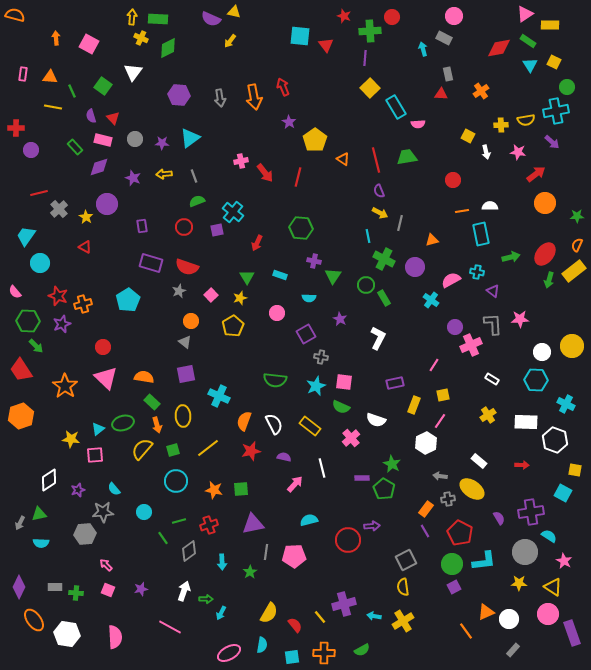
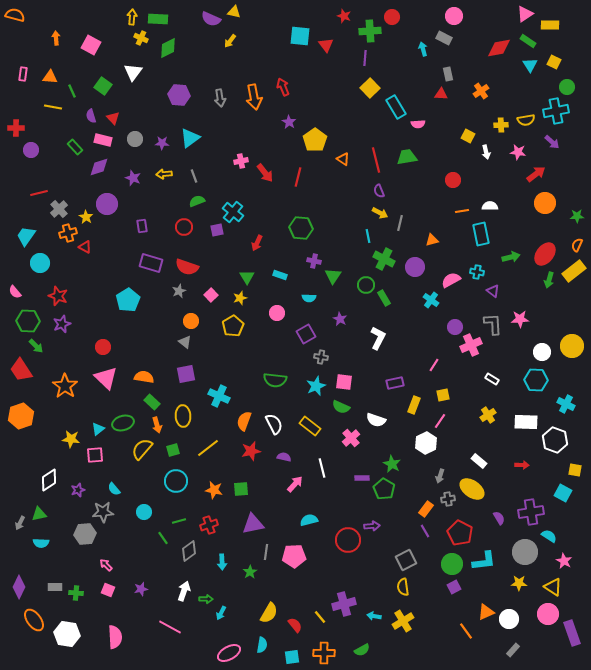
pink square at (89, 44): moved 2 px right, 1 px down
orange cross at (83, 304): moved 15 px left, 71 px up
gray arrow at (440, 476): rotated 80 degrees counterclockwise
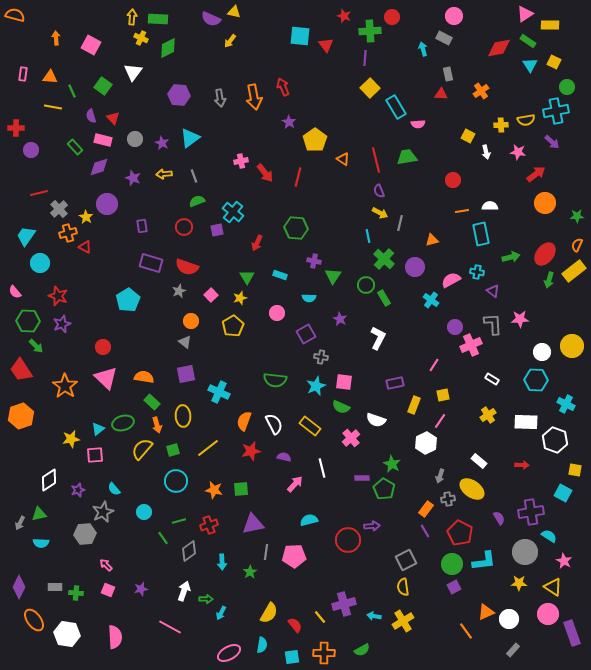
purple star at (162, 143): rotated 24 degrees clockwise
green hexagon at (301, 228): moved 5 px left
green cross at (384, 259): rotated 15 degrees clockwise
cyan cross at (219, 396): moved 4 px up
yellow star at (71, 439): rotated 18 degrees counterclockwise
gray star at (103, 512): rotated 20 degrees counterclockwise
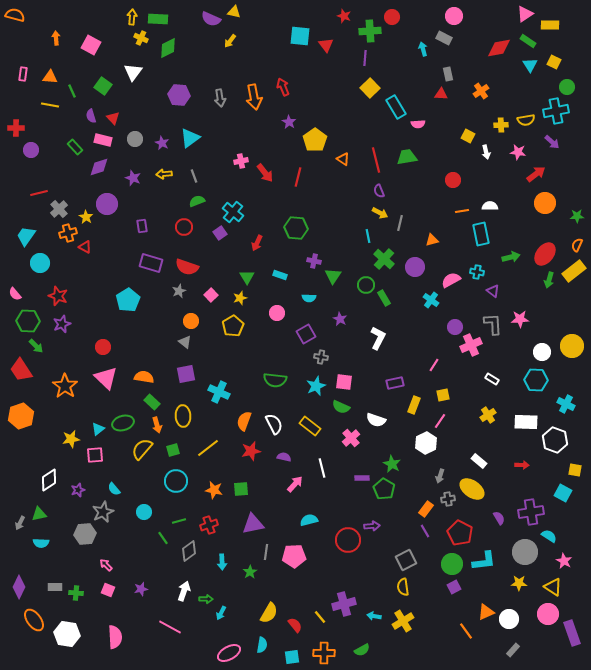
yellow line at (53, 107): moved 3 px left, 2 px up
purple square at (217, 230): moved 3 px right, 3 px down; rotated 24 degrees counterclockwise
pink semicircle at (15, 292): moved 2 px down
